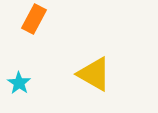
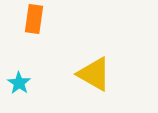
orange rectangle: rotated 20 degrees counterclockwise
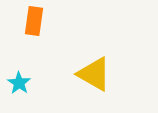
orange rectangle: moved 2 px down
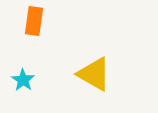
cyan star: moved 4 px right, 3 px up
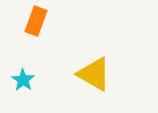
orange rectangle: moved 2 px right; rotated 12 degrees clockwise
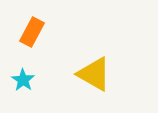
orange rectangle: moved 4 px left, 11 px down; rotated 8 degrees clockwise
